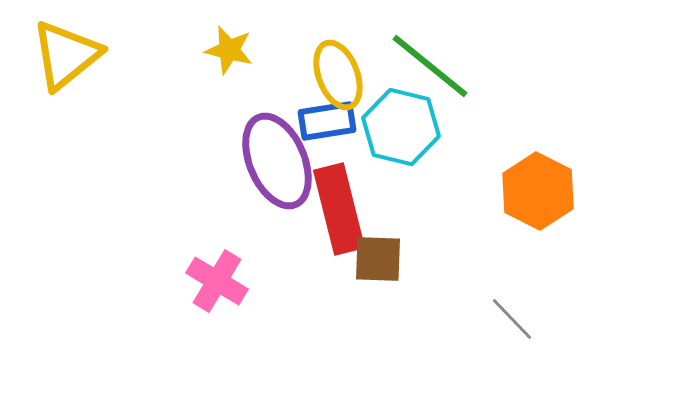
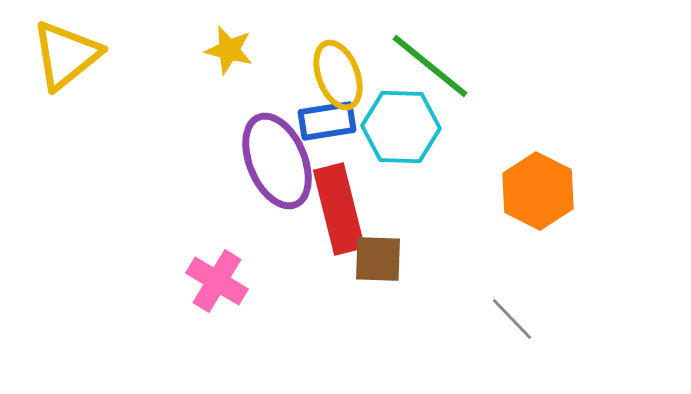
cyan hexagon: rotated 12 degrees counterclockwise
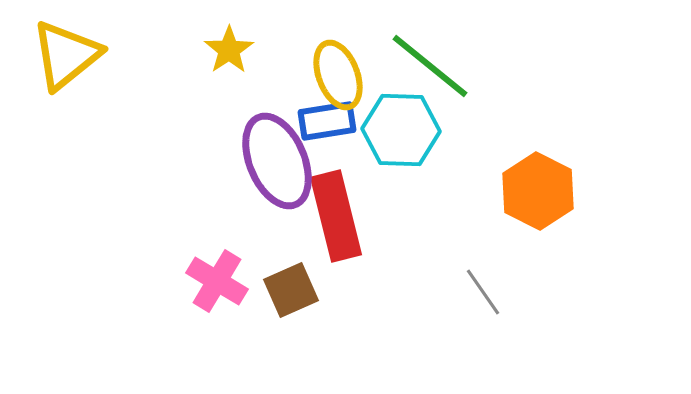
yellow star: rotated 24 degrees clockwise
cyan hexagon: moved 3 px down
red rectangle: moved 3 px left, 7 px down
brown square: moved 87 px left, 31 px down; rotated 26 degrees counterclockwise
gray line: moved 29 px left, 27 px up; rotated 9 degrees clockwise
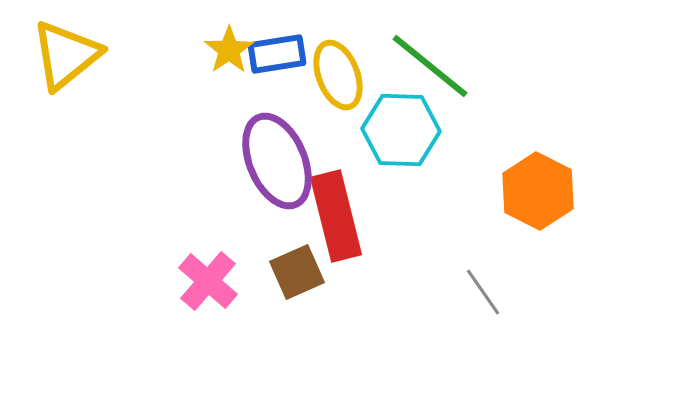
blue rectangle: moved 50 px left, 67 px up
pink cross: moved 9 px left; rotated 10 degrees clockwise
brown square: moved 6 px right, 18 px up
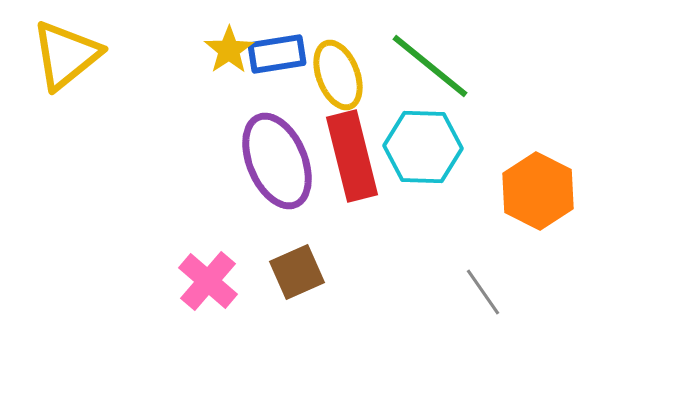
cyan hexagon: moved 22 px right, 17 px down
red rectangle: moved 16 px right, 60 px up
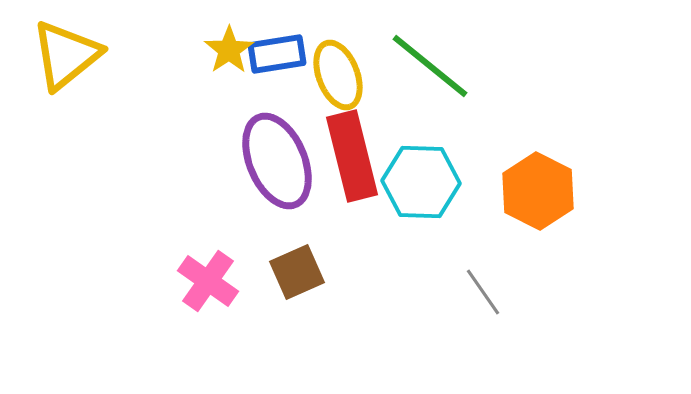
cyan hexagon: moved 2 px left, 35 px down
pink cross: rotated 6 degrees counterclockwise
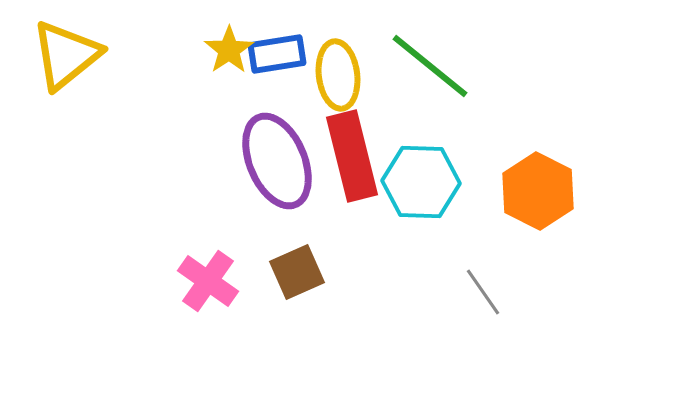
yellow ellipse: rotated 14 degrees clockwise
